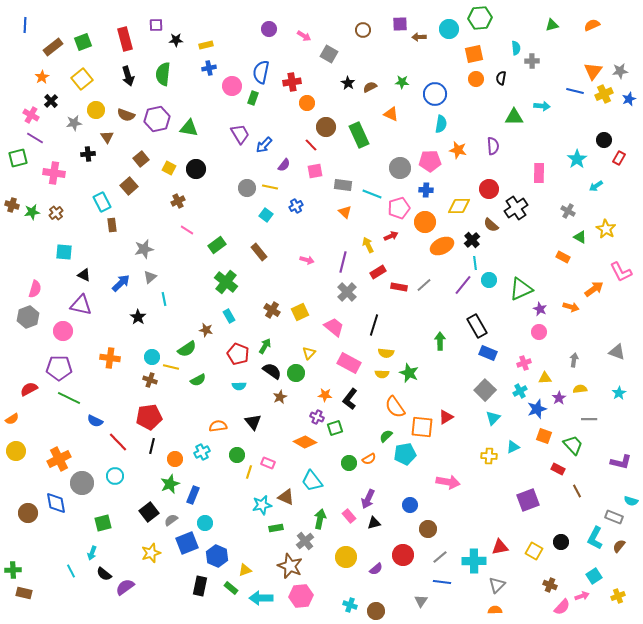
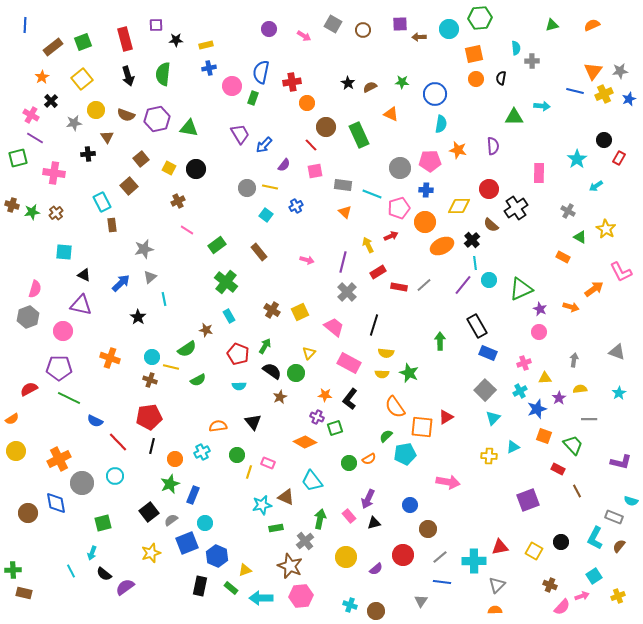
gray square at (329, 54): moved 4 px right, 30 px up
orange cross at (110, 358): rotated 12 degrees clockwise
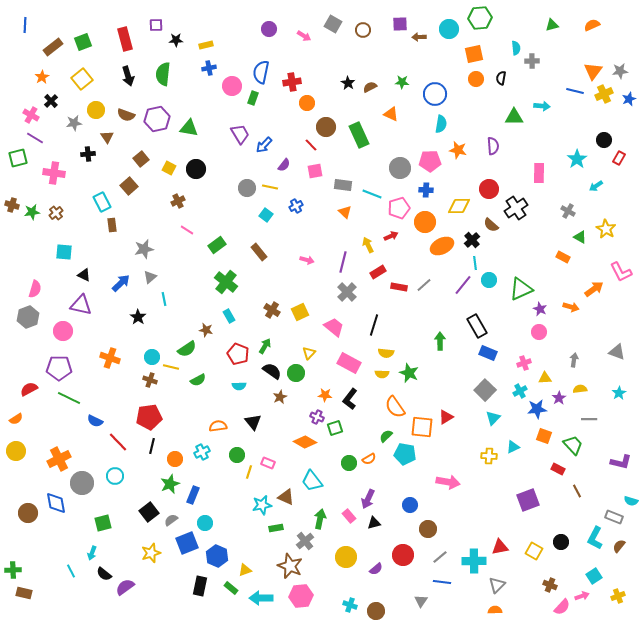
blue star at (537, 409): rotated 12 degrees clockwise
orange semicircle at (12, 419): moved 4 px right
cyan pentagon at (405, 454): rotated 20 degrees clockwise
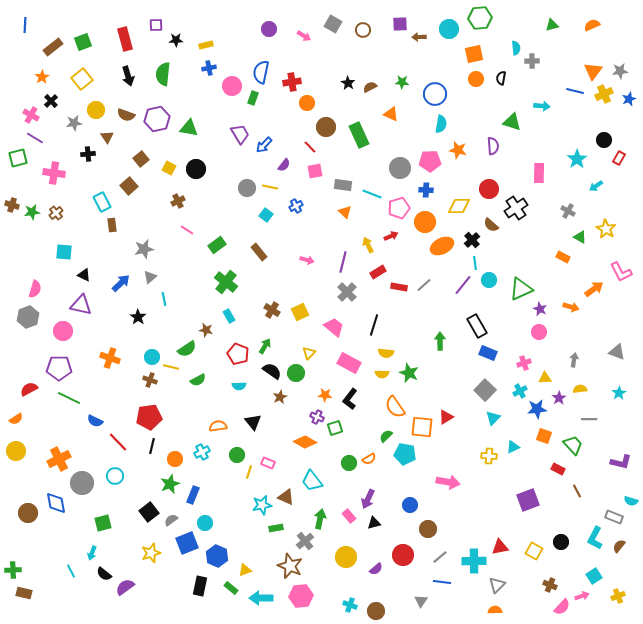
green triangle at (514, 117): moved 2 px left, 5 px down; rotated 18 degrees clockwise
red line at (311, 145): moved 1 px left, 2 px down
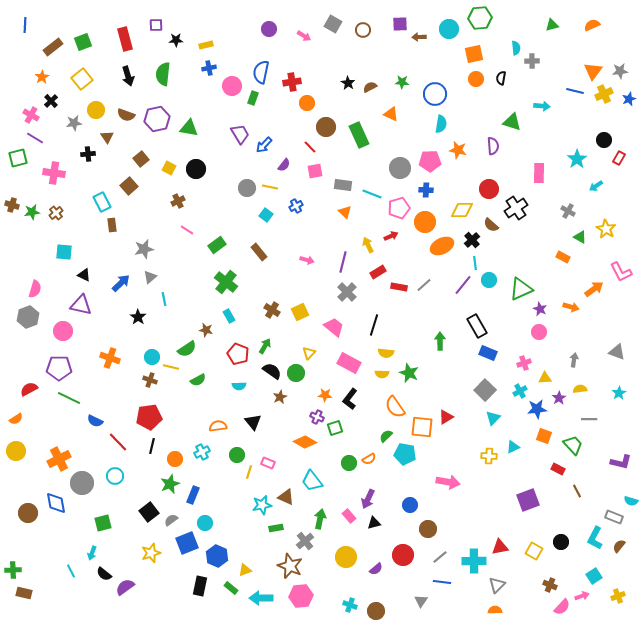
yellow diamond at (459, 206): moved 3 px right, 4 px down
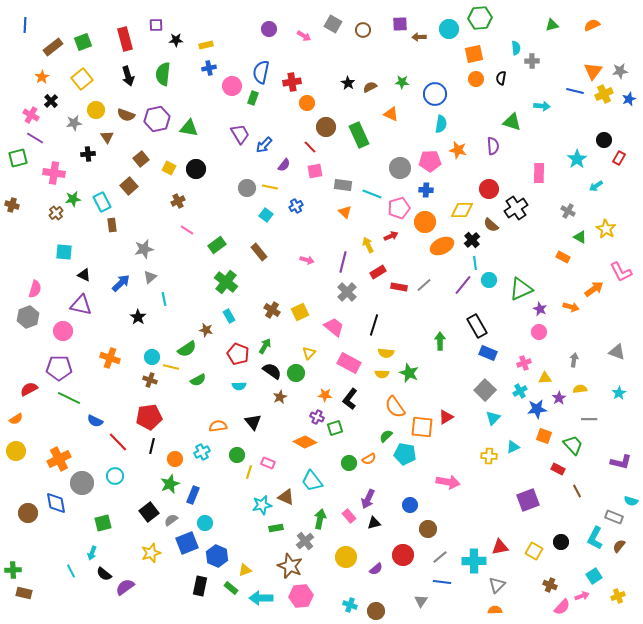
green star at (32, 212): moved 41 px right, 13 px up
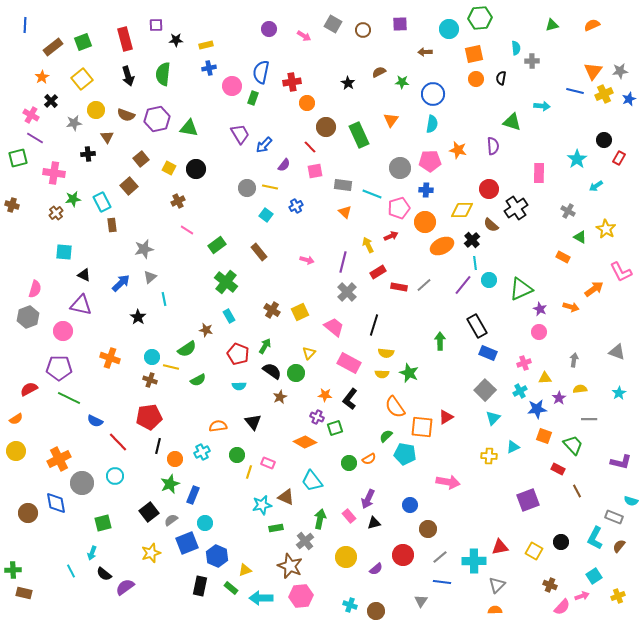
brown arrow at (419, 37): moved 6 px right, 15 px down
brown semicircle at (370, 87): moved 9 px right, 15 px up
blue circle at (435, 94): moved 2 px left
orange triangle at (391, 114): moved 6 px down; rotated 42 degrees clockwise
cyan semicircle at (441, 124): moved 9 px left
black line at (152, 446): moved 6 px right
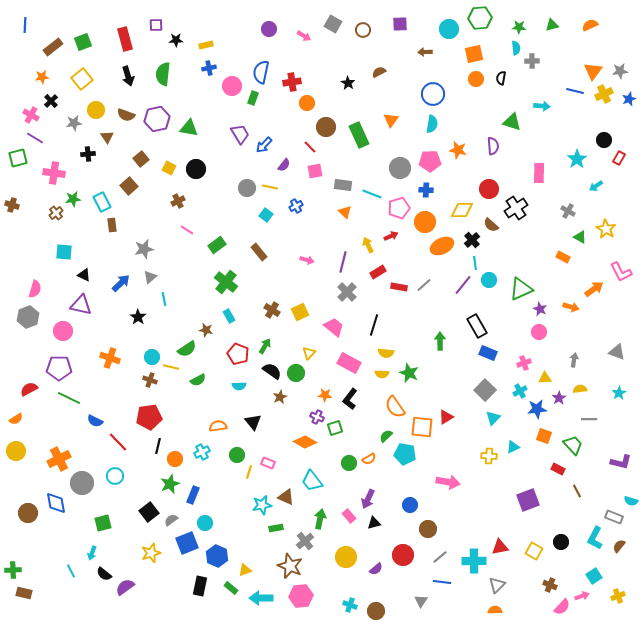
orange semicircle at (592, 25): moved 2 px left
orange star at (42, 77): rotated 24 degrees clockwise
green star at (402, 82): moved 117 px right, 55 px up
